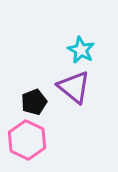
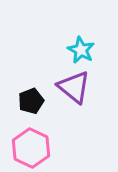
black pentagon: moved 3 px left, 1 px up
pink hexagon: moved 4 px right, 8 px down
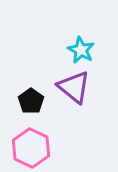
black pentagon: rotated 15 degrees counterclockwise
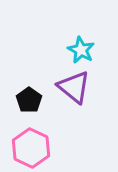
black pentagon: moved 2 px left, 1 px up
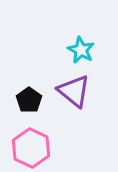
purple triangle: moved 4 px down
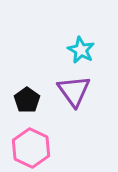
purple triangle: rotated 15 degrees clockwise
black pentagon: moved 2 px left
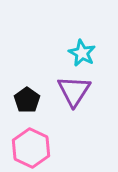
cyan star: moved 1 px right, 3 px down
purple triangle: rotated 9 degrees clockwise
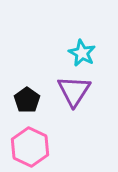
pink hexagon: moved 1 px left, 1 px up
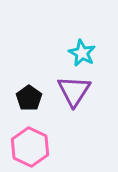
black pentagon: moved 2 px right, 2 px up
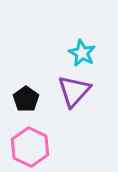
purple triangle: rotated 9 degrees clockwise
black pentagon: moved 3 px left, 1 px down
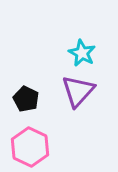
purple triangle: moved 4 px right
black pentagon: rotated 10 degrees counterclockwise
